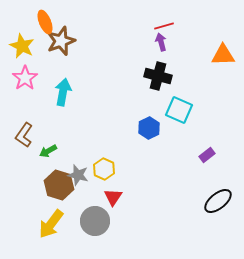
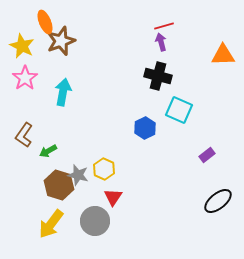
blue hexagon: moved 4 px left
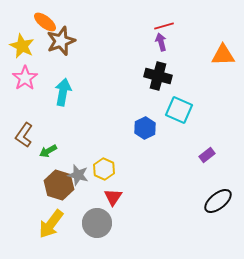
orange ellipse: rotated 30 degrees counterclockwise
gray circle: moved 2 px right, 2 px down
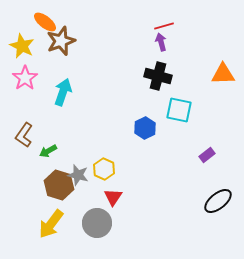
orange triangle: moved 19 px down
cyan arrow: rotated 8 degrees clockwise
cyan square: rotated 12 degrees counterclockwise
